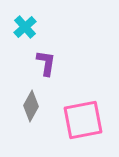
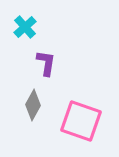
gray diamond: moved 2 px right, 1 px up
pink square: moved 2 px left, 1 px down; rotated 30 degrees clockwise
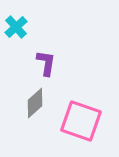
cyan cross: moved 9 px left
gray diamond: moved 2 px right, 2 px up; rotated 20 degrees clockwise
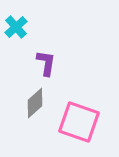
pink square: moved 2 px left, 1 px down
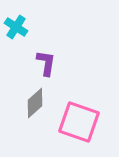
cyan cross: rotated 15 degrees counterclockwise
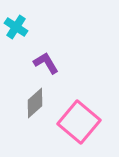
purple L-shape: rotated 40 degrees counterclockwise
pink square: rotated 21 degrees clockwise
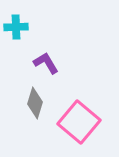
cyan cross: rotated 35 degrees counterclockwise
gray diamond: rotated 32 degrees counterclockwise
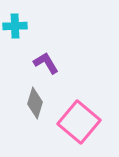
cyan cross: moved 1 px left, 1 px up
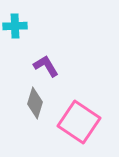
purple L-shape: moved 3 px down
pink square: rotated 6 degrees counterclockwise
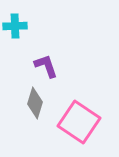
purple L-shape: rotated 12 degrees clockwise
